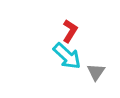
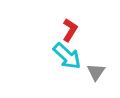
red L-shape: moved 1 px up
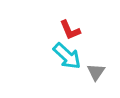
red L-shape: rotated 125 degrees clockwise
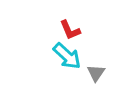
gray triangle: moved 1 px down
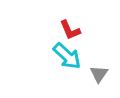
gray triangle: moved 3 px right, 1 px down
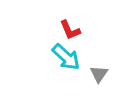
cyan arrow: moved 1 px left, 1 px down
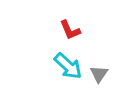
cyan arrow: moved 2 px right, 9 px down
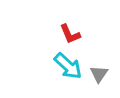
red L-shape: moved 4 px down
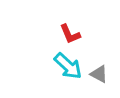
gray triangle: rotated 36 degrees counterclockwise
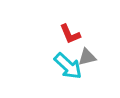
gray triangle: moved 12 px left, 17 px up; rotated 42 degrees counterclockwise
